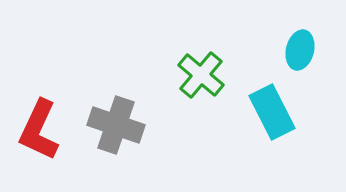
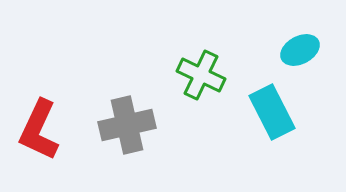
cyan ellipse: rotated 48 degrees clockwise
green cross: rotated 15 degrees counterclockwise
gray cross: moved 11 px right; rotated 32 degrees counterclockwise
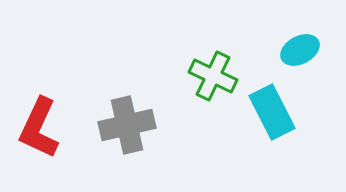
green cross: moved 12 px right, 1 px down
red L-shape: moved 2 px up
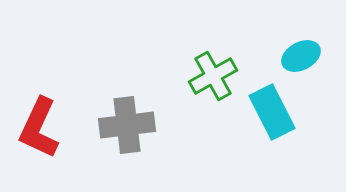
cyan ellipse: moved 1 px right, 6 px down
green cross: rotated 36 degrees clockwise
gray cross: rotated 6 degrees clockwise
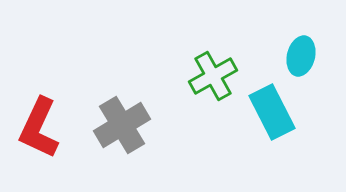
cyan ellipse: rotated 48 degrees counterclockwise
gray cross: moved 5 px left; rotated 24 degrees counterclockwise
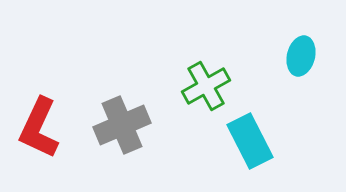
green cross: moved 7 px left, 10 px down
cyan rectangle: moved 22 px left, 29 px down
gray cross: rotated 8 degrees clockwise
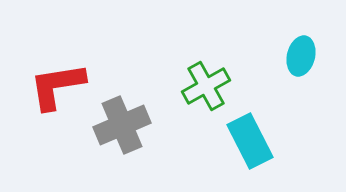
red L-shape: moved 18 px right, 42 px up; rotated 56 degrees clockwise
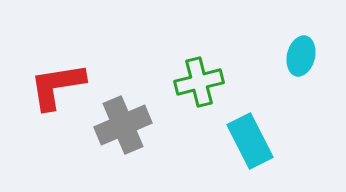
green cross: moved 7 px left, 4 px up; rotated 15 degrees clockwise
gray cross: moved 1 px right
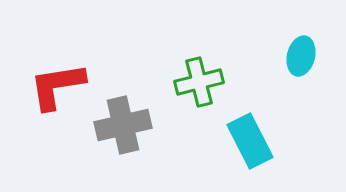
gray cross: rotated 10 degrees clockwise
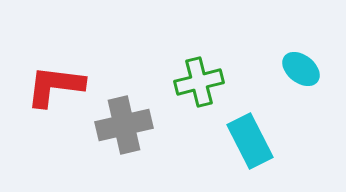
cyan ellipse: moved 13 px down; rotated 66 degrees counterclockwise
red L-shape: moved 2 px left; rotated 16 degrees clockwise
gray cross: moved 1 px right
